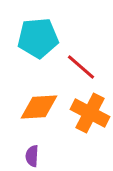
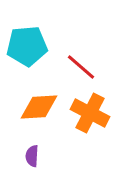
cyan pentagon: moved 11 px left, 8 px down
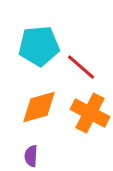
cyan pentagon: moved 12 px right
orange diamond: rotated 12 degrees counterclockwise
purple semicircle: moved 1 px left
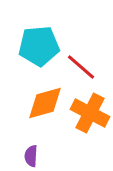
orange diamond: moved 6 px right, 4 px up
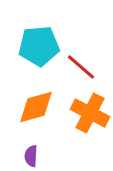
orange diamond: moved 9 px left, 4 px down
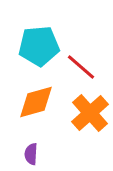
orange diamond: moved 5 px up
orange cross: rotated 21 degrees clockwise
purple semicircle: moved 2 px up
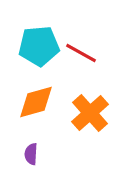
red line: moved 14 px up; rotated 12 degrees counterclockwise
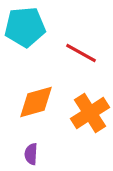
cyan pentagon: moved 14 px left, 19 px up
orange cross: rotated 9 degrees clockwise
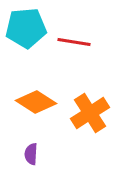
cyan pentagon: moved 1 px right, 1 px down
red line: moved 7 px left, 11 px up; rotated 20 degrees counterclockwise
orange diamond: rotated 48 degrees clockwise
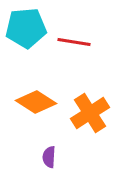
purple semicircle: moved 18 px right, 3 px down
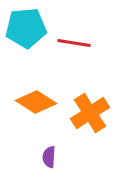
red line: moved 1 px down
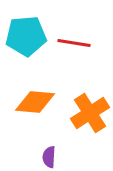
cyan pentagon: moved 8 px down
orange diamond: moved 1 px left; rotated 27 degrees counterclockwise
